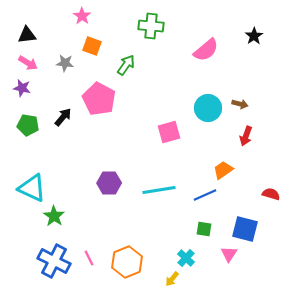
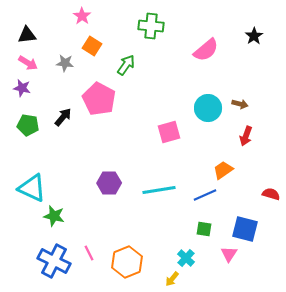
orange square: rotated 12 degrees clockwise
green star: rotated 20 degrees counterclockwise
pink line: moved 5 px up
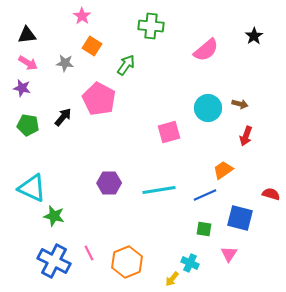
blue square: moved 5 px left, 11 px up
cyan cross: moved 4 px right, 5 px down; rotated 18 degrees counterclockwise
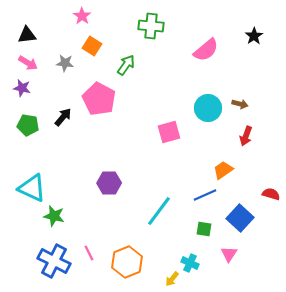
cyan line: moved 21 px down; rotated 44 degrees counterclockwise
blue square: rotated 28 degrees clockwise
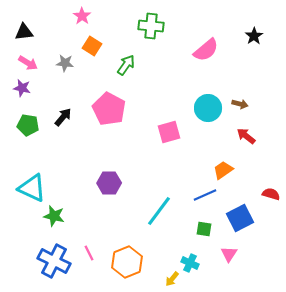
black triangle: moved 3 px left, 3 px up
pink pentagon: moved 10 px right, 10 px down
red arrow: rotated 108 degrees clockwise
blue square: rotated 20 degrees clockwise
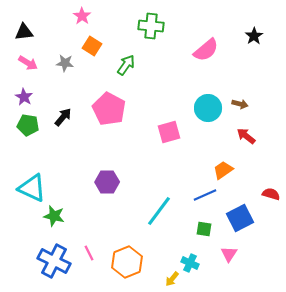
purple star: moved 2 px right, 9 px down; rotated 18 degrees clockwise
purple hexagon: moved 2 px left, 1 px up
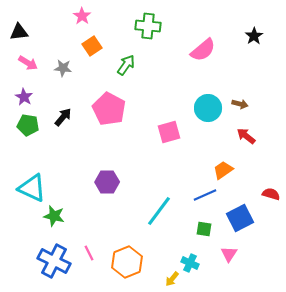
green cross: moved 3 px left
black triangle: moved 5 px left
orange square: rotated 24 degrees clockwise
pink semicircle: moved 3 px left
gray star: moved 2 px left, 5 px down
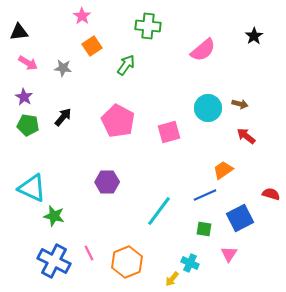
pink pentagon: moved 9 px right, 12 px down
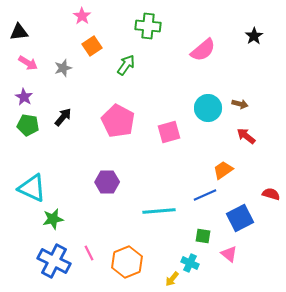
gray star: rotated 24 degrees counterclockwise
cyan line: rotated 48 degrees clockwise
green star: moved 1 px left, 3 px down; rotated 25 degrees counterclockwise
green square: moved 1 px left, 7 px down
pink triangle: rotated 24 degrees counterclockwise
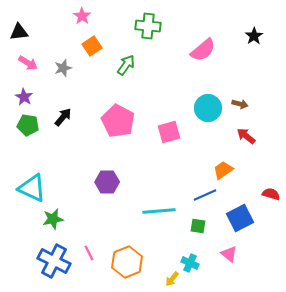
green square: moved 5 px left, 10 px up
